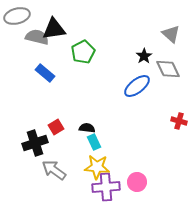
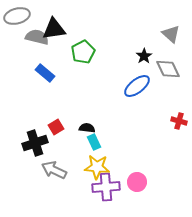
gray arrow: rotated 10 degrees counterclockwise
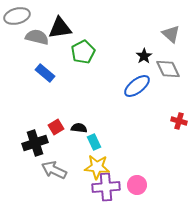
black triangle: moved 6 px right, 1 px up
black semicircle: moved 8 px left
pink circle: moved 3 px down
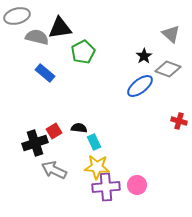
gray diamond: rotated 45 degrees counterclockwise
blue ellipse: moved 3 px right
red square: moved 2 px left, 4 px down
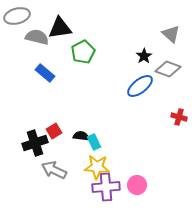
red cross: moved 4 px up
black semicircle: moved 2 px right, 8 px down
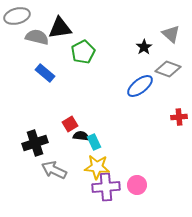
black star: moved 9 px up
red cross: rotated 21 degrees counterclockwise
red square: moved 16 px right, 7 px up
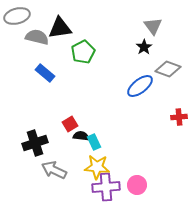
gray triangle: moved 18 px left, 8 px up; rotated 12 degrees clockwise
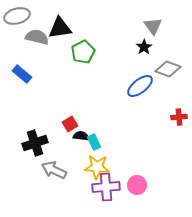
blue rectangle: moved 23 px left, 1 px down
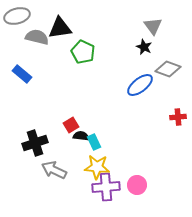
black star: rotated 14 degrees counterclockwise
green pentagon: rotated 20 degrees counterclockwise
blue ellipse: moved 1 px up
red cross: moved 1 px left
red square: moved 1 px right, 1 px down
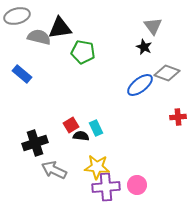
gray semicircle: moved 2 px right
green pentagon: rotated 15 degrees counterclockwise
gray diamond: moved 1 px left, 4 px down
cyan rectangle: moved 2 px right, 14 px up
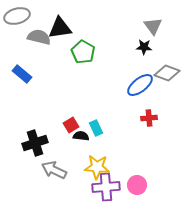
black star: rotated 21 degrees counterclockwise
green pentagon: rotated 20 degrees clockwise
red cross: moved 29 px left, 1 px down
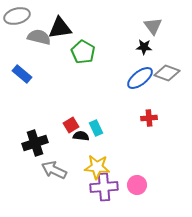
blue ellipse: moved 7 px up
purple cross: moved 2 px left
